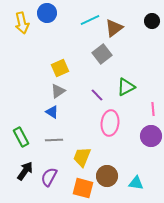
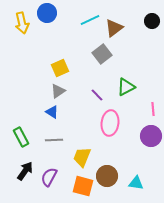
orange square: moved 2 px up
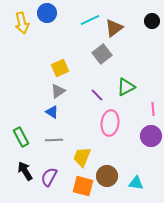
black arrow: rotated 66 degrees counterclockwise
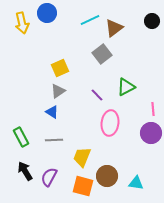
purple circle: moved 3 px up
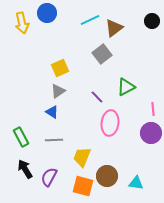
purple line: moved 2 px down
black arrow: moved 2 px up
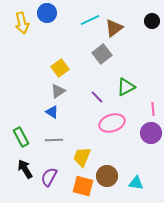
yellow square: rotated 12 degrees counterclockwise
pink ellipse: moved 2 px right; rotated 65 degrees clockwise
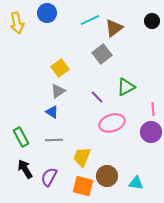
yellow arrow: moved 5 px left
purple circle: moved 1 px up
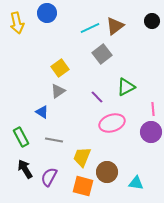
cyan line: moved 8 px down
brown triangle: moved 1 px right, 2 px up
blue triangle: moved 10 px left
gray line: rotated 12 degrees clockwise
brown circle: moved 4 px up
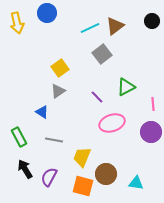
pink line: moved 5 px up
green rectangle: moved 2 px left
brown circle: moved 1 px left, 2 px down
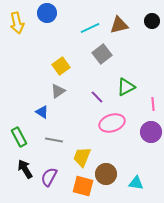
brown triangle: moved 4 px right, 1 px up; rotated 24 degrees clockwise
yellow square: moved 1 px right, 2 px up
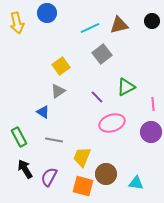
blue triangle: moved 1 px right
